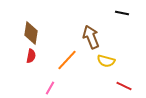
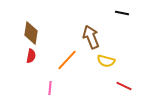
pink line: rotated 24 degrees counterclockwise
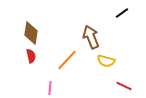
black line: rotated 48 degrees counterclockwise
red semicircle: rotated 24 degrees counterclockwise
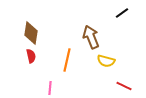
orange line: rotated 30 degrees counterclockwise
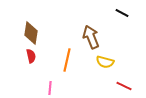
black line: rotated 64 degrees clockwise
yellow semicircle: moved 1 px left, 1 px down
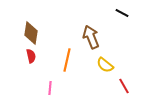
yellow semicircle: moved 3 px down; rotated 24 degrees clockwise
red line: rotated 35 degrees clockwise
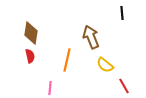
black line: rotated 56 degrees clockwise
red semicircle: moved 1 px left
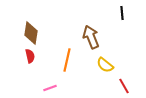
pink line: rotated 64 degrees clockwise
